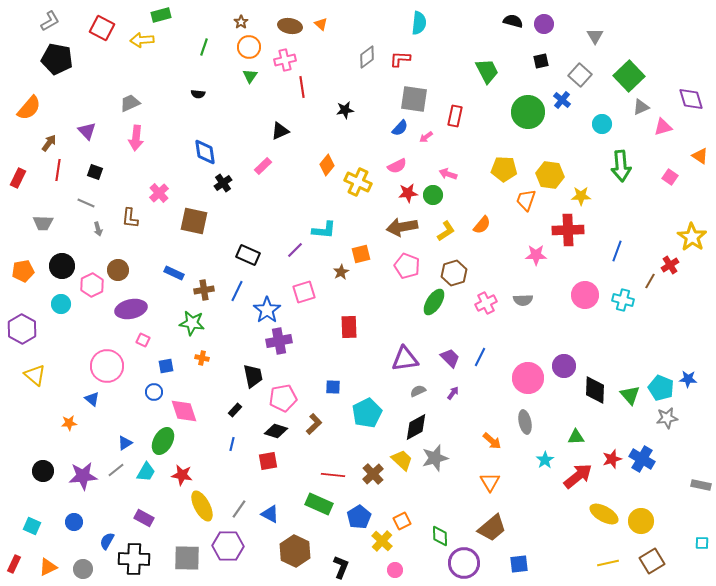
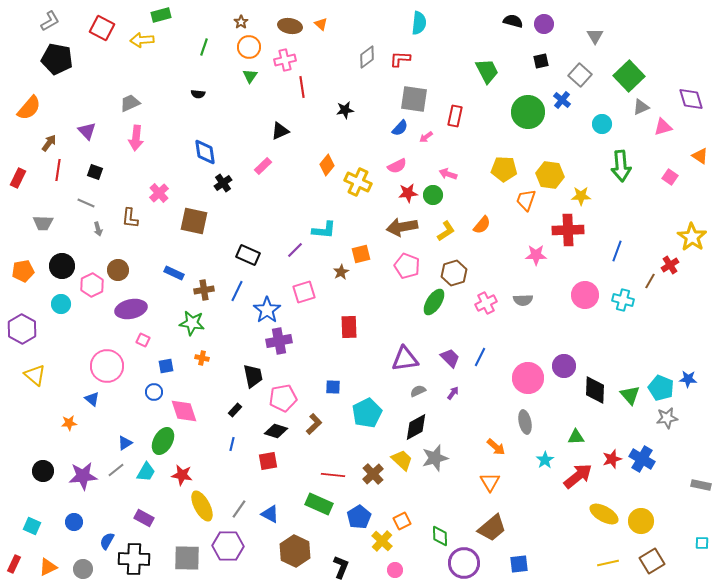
orange arrow at (492, 441): moved 4 px right, 6 px down
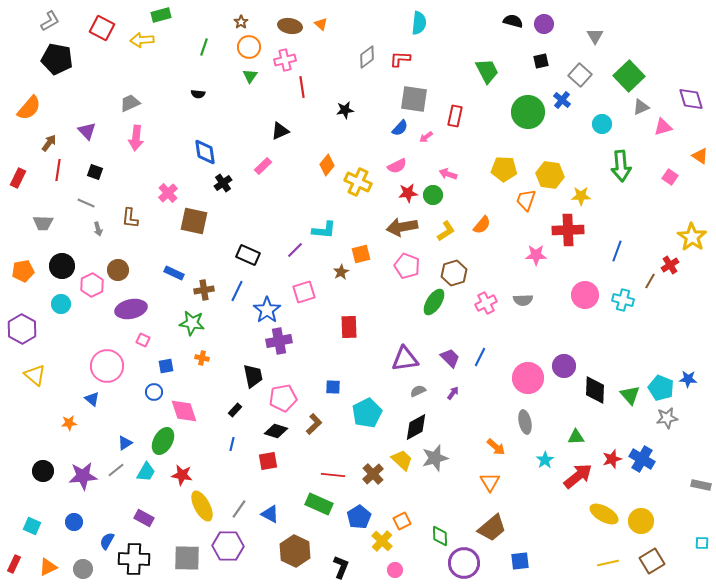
pink cross at (159, 193): moved 9 px right
blue square at (519, 564): moved 1 px right, 3 px up
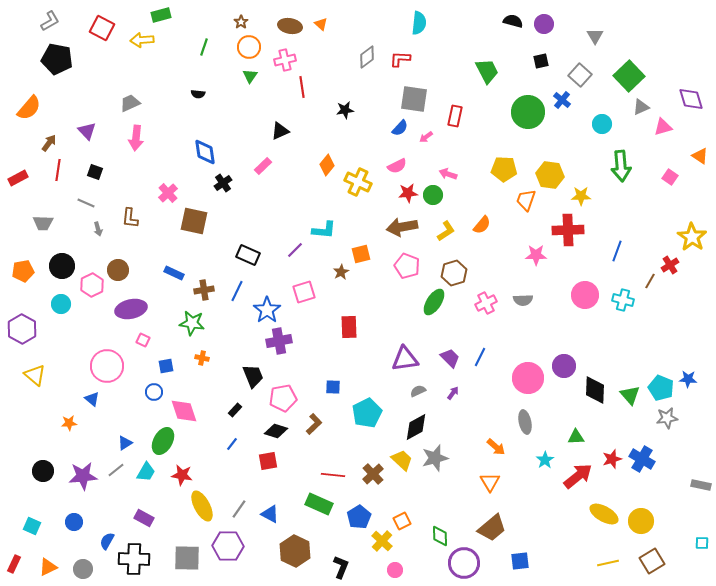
red rectangle at (18, 178): rotated 36 degrees clockwise
black trapezoid at (253, 376): rotated 10 degrees counterclockwise
blue line at (232, 444): rotated 24 degrees clockwise
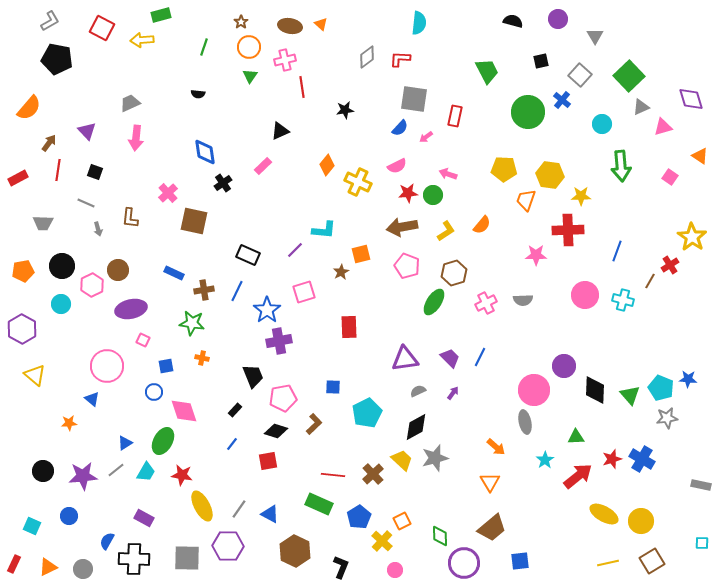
purple circle at (544, 24): moved 14 px right, 5 px up
pink circle at (528, 378): moved 6 px right, 12 px down
blue circle at (74, 522): moved 5 px left, 6 px up
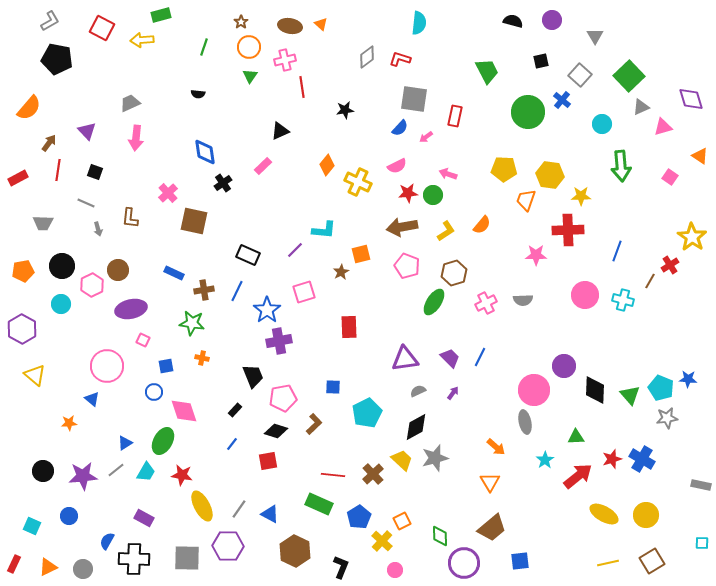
purple circle at (558, 19): moved 6 px left, 1 px down
red L-shape at (400, 59): rotated 15 degrees clockwise
yellow circle at (641, 521): moved 5 px right, 6 px up
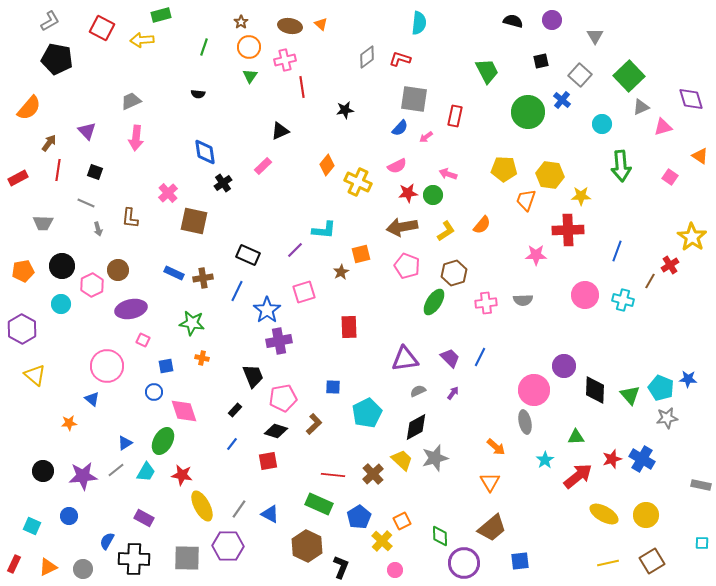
gray trapezoid at (130, 103): moved 1 px right, 2 px up
brown cross at (204, 290): moved 1 px left, 12 px up
pink cross at (486, 303): rotated 20 degrees clockwise
brown hexagon at (295, 551): moved 12 px right, 5 px up
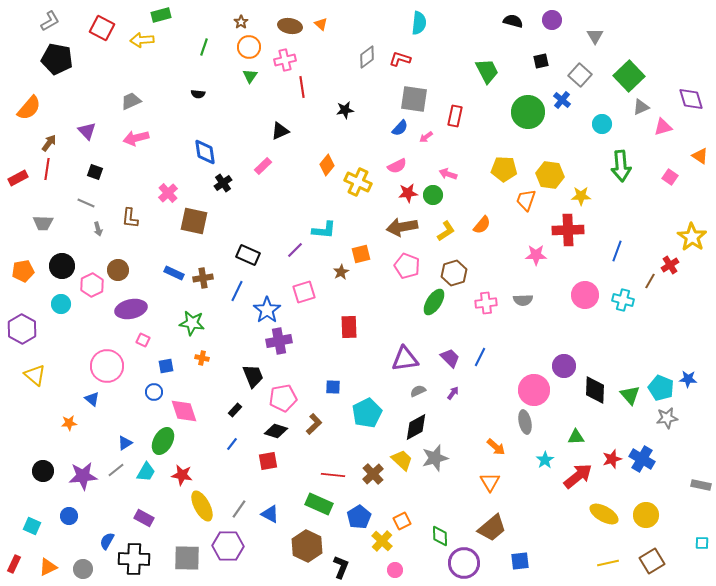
pink arrow at (136, 138): rotated 70 degrees clockwise
red line at (58, 170): moved 11 px left, 1 px up
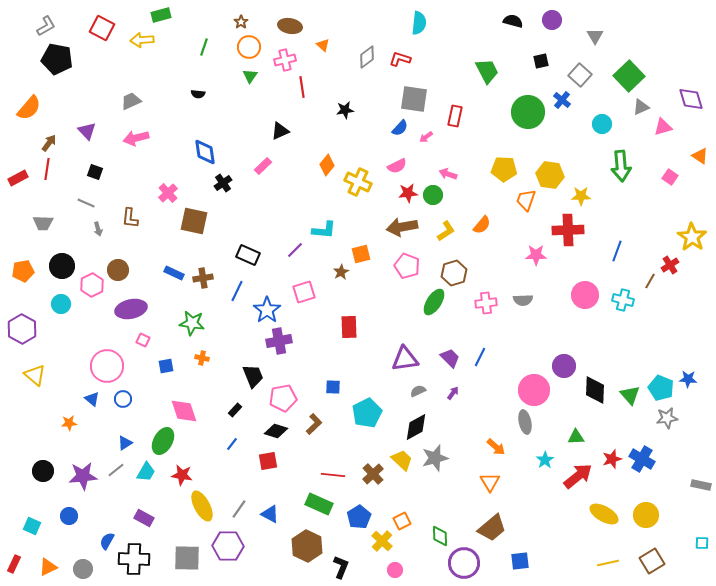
gray L-shape at (50, 21): moved 4 px left, 5 px down
orange triangle at (321, 24): moved 2 px right, 21 px down
blue circle at (154, 392): moved 31 px left, 7 px down
